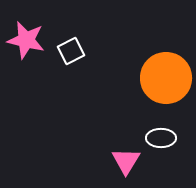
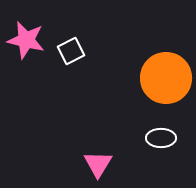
pink triangle: moved 28 px left, 3 px down
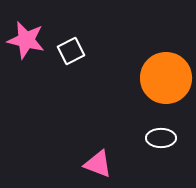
pink triangle: rotated 40 degrees counterclockwise
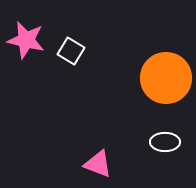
white square: rotated 32 degrees counterclockwise
white ellipse: moved 4 px right, 4 px down
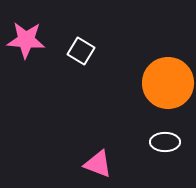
pink star: rotated 9 degrees counterclockwise
white square: moved 10 px right
orange circle: moved 2 px right, 5 px down
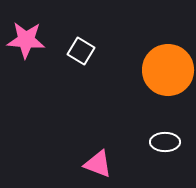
orange circle: moved 13 px up
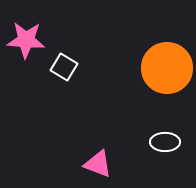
white square: moved 17 px left, 16 px down
orange circle: moved 1 px left, 2 px up
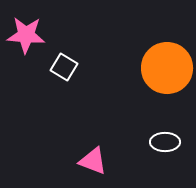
pink star: moved 5 px up
pink triangle: moved 5 px left, 3 px up
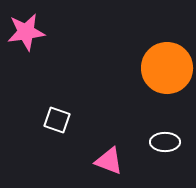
pink star: moved 3 px up; rotated 12 degrees counterclockwise
white square: moved 7 px left, 53 px down; rotated 12 degrees counterclockwise
pink triangle: moved 16 px right
